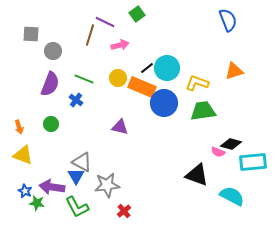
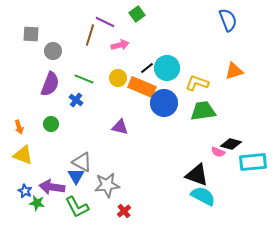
cyan semicircle: moved 29 px left
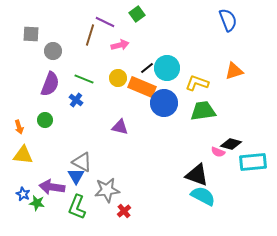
green circle: moved 6 px left, 4 px up
yellow triangle: rotated 15 degrees counterclockwise
gray star: moved 5 px down
blue star: moved 2 px left, 3 px down
green L-shape: rotated 50 degrees clockwise
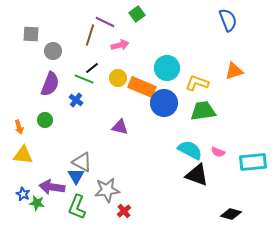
black line: moved 55 px left
black diamond: moved 70 px down
cyan semicircle: moved 13 px left, 46 px up
